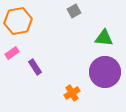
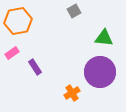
purple circle: moved 5 px left
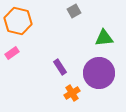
orange hexagon: rotated 24 degrees clockwise
green triangle: rotated 12 degrees counterclockwise
purple rectangle: moved 25 px right
purple circle: moved 1 px left, 1 px down
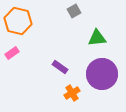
green triangle: moved 7 px left
purple rectangle: rotated 21 degrees counterclockwise
purple circle: moved 3 px right, 1 px down
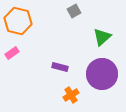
green triangle: moved 5 px right, 1 px up; rotated 36 degrees counterclockwise
purple rectangle: rotated 21 degrees counterclockwise
orange cross: moved 1 px left, 2 px down
